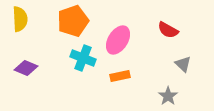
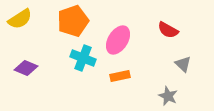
yellow semicircle: rotated 60 degrees clockwise
gray star: rotated 12 degrees counterclockwise
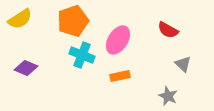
cyan cross: moved 1 px left, 3 px up
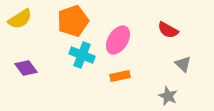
purple diamond: rotated 30 degrees clockwise
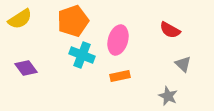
red semicircle: moved 2 px right
pink ellipse: rotated 16 degrees counterclockwise
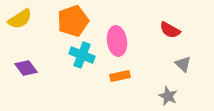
pink ellipse: moved 1 px left, 1 px down; rotated 24 degrees counterclockwise
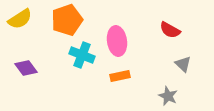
orange pentagon: moved 6 px left, 1 px up
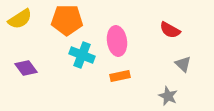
orange pentagon: rotated 20 degrees clockwise
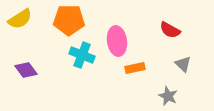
orange pentagon: moved 2 px right
purple diamond: moved 2 px down
orange rectangle: moved 15 px right, 8 px up
